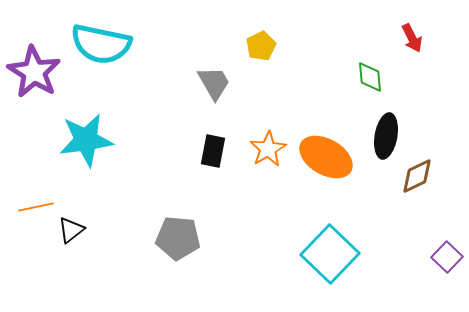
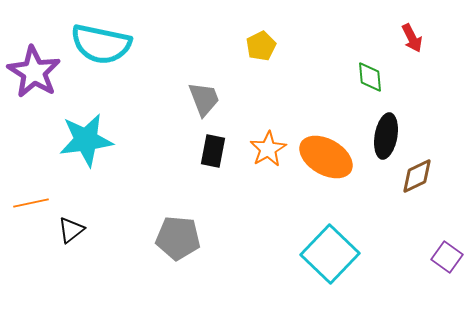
gray trapezoid: moved 10 px left, 16 px down; rotated 9 degrees clockwise
orange line: moved 5 px left, 4 px up
purple square: rotated 8 degrees counterclockwise
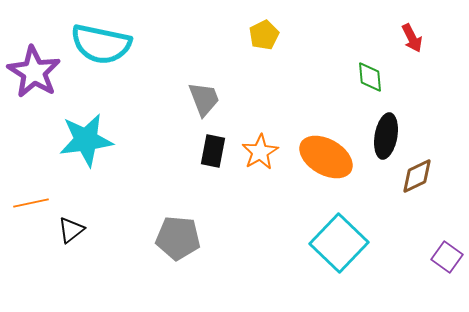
yellow pentagon: moved 3 px right, 11 px up
orange star: moved 8 px left, 3 px down
cyan square: moved 9 px right, 11 px up
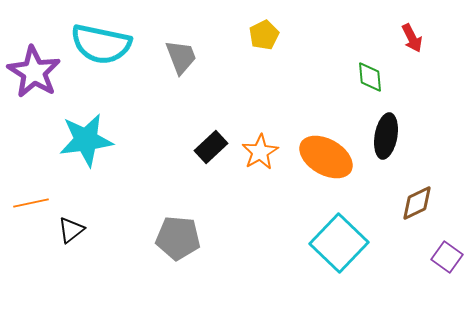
gray trapezoid: moved 23 px left, 42 px up
black rectangle: moved 2 px left, 4 px up; rotated 36 degrees clockwise
brown diamond: moved 27 px down
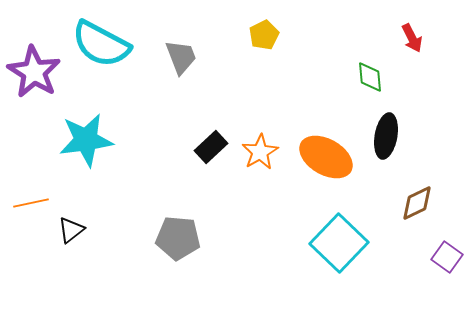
cyan semicircle: rotated 16 degrees clockwise
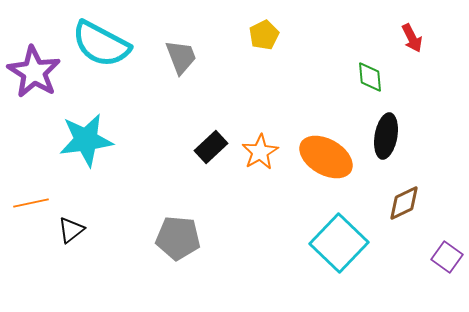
brown diamond: moved 13 px left
